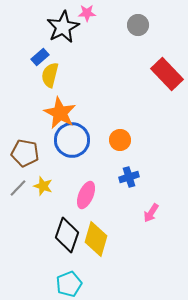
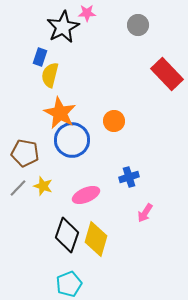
blue rectangle: rotated 30 degrees counterclockwise
orange circle: moved 6 px left, 19 px up
pink ellipse: rotated 44 degrees clockwise
pink arrow: moved 6 px left
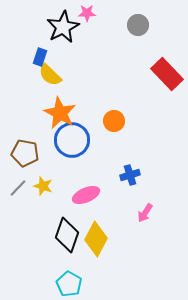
yellow semicircle: rotated 60 degrees counterclockwise
blue cross: moved 1 px right, 2 px up
yellow diamond: rotated 12 degrees clockwise
cyan pentagon: rotated 20 degrees counterclockwise
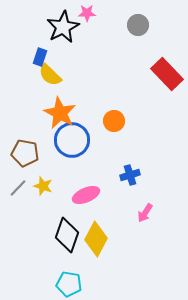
cyan pentagon: rotated 20 degrees counterclockwise
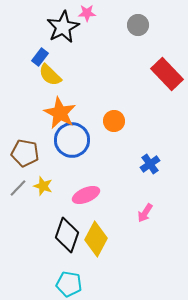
blue rectangle: rotated 18 degrees clockwise
blue cross: moved 20 px right, 11 px up; rotated 18 degrees counterclockwise
